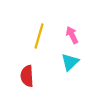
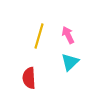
pink arrow: moved 4 px left
red semicircle: moved 2 px right, 2 px down
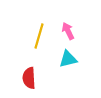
pink arrow: moved 4 px up
cyan triangle: moved 2 px left, 3 px up; rotated 30 degrees clockwise
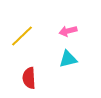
pink arrow: rotated 78 degrees counterclockwise
yellow line: moved 17 px left; rotated 30 degrees clockwise
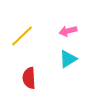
cyan triangle: rotated 18 degrees counterclockwise
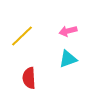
cyan triangle: rotated 12 degrees clockwise
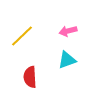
cyan triangle: moved 1 px left, 1 px down
red semicircle: moved 1 px right, 1 px up
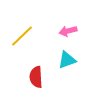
red semicircle: moved 6 px right
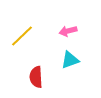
cyan triangle: moved 3 px right
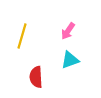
pink arrow: rotated 42 degrees counterclockwise
yellow line: rotated 30 degrees counterclockwise
